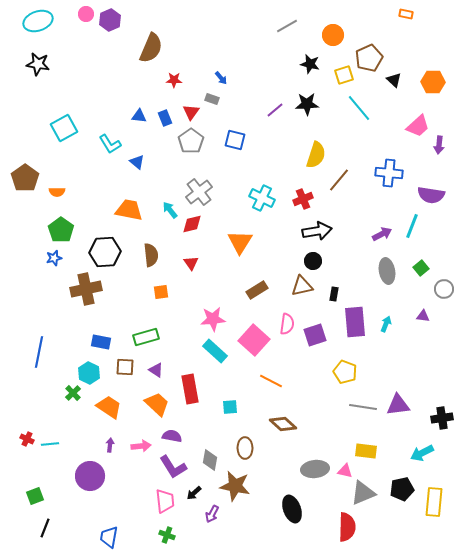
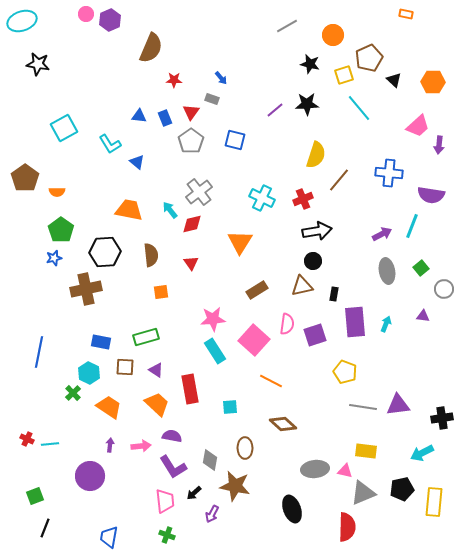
cyan ellipse at (38, 21): moved 16 px left
cyan rectangle at (215, 351): rotated 15 degrees clockwise
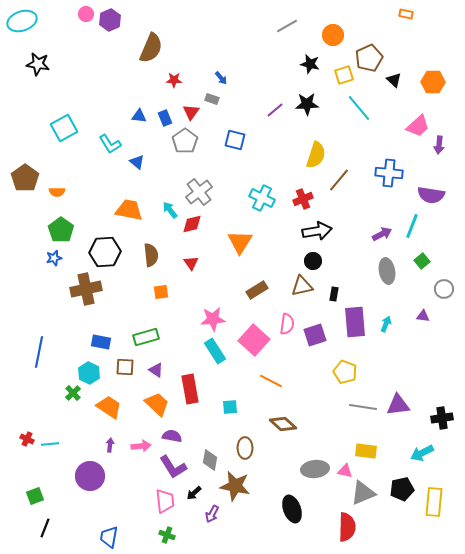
gray pentagon at (191, 141): moved 6 px left
green square at (421, 268): moved 1 px right, 7 px up
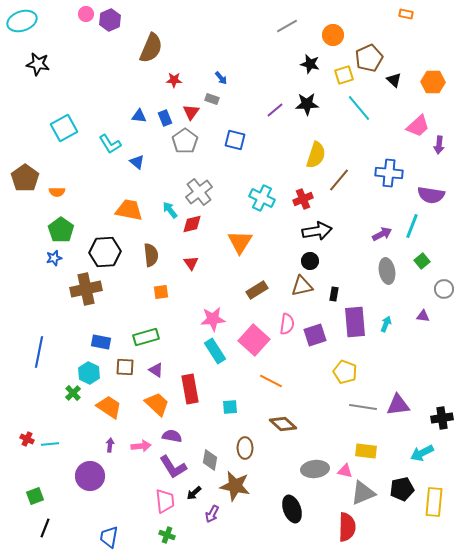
black circle at (313, 261): moved 3 px left
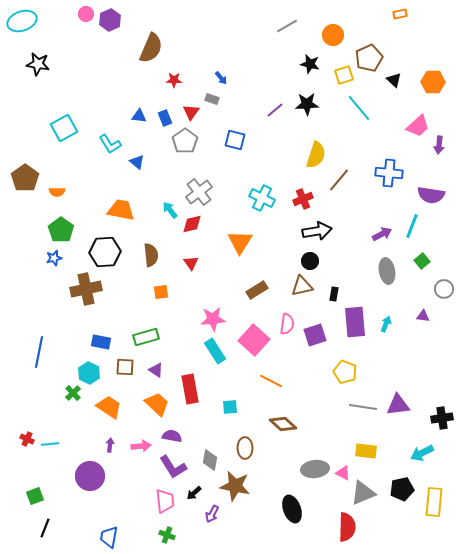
orange rectangle at (406, 14): moved 6 px left; rotated 24 degrees counterclockwise
orange trapezoid at (129, 210): moved 8 px left
pink triangle at (345, 471): moved 2 px left, 2 px down; rotated 14 degrees clockwise
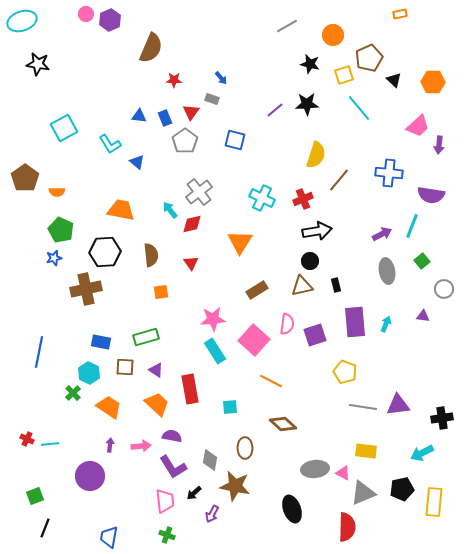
green pentagon at (61, 230): rotated 10 degrees counterclockwise
black rectangle at (334, 294): moved 2 px right, 9 px up; rotated 24 degrees counterclockwise
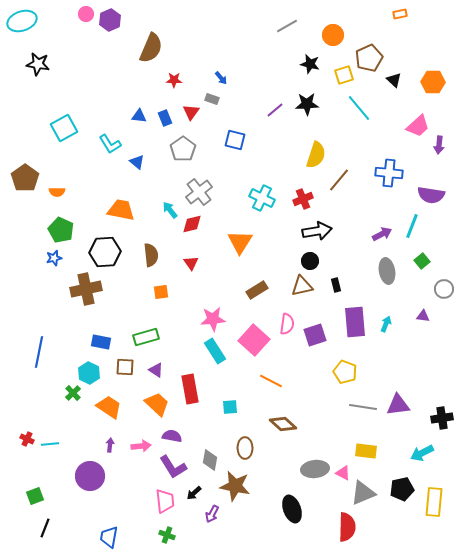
gray pentagon at (185, 141): moved 2 px left, 8 px down
